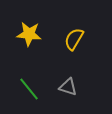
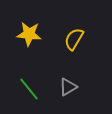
gray triangle: rotated 48 degrees counterclockwise
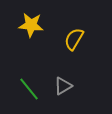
yellow star: moved 2 px right, 9 px up
gray triangle: moved 5 px left, 1 px up
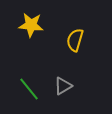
yellow semicircle: moved 1 px right, 1 px down; rotated 15 degrees counterclockwise
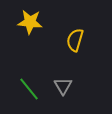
yellow star: moved 1 px left, 3 px up
gray triangle: rotated 30 degrees counterclockwise
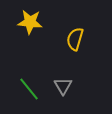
yellow semicircle: moved 1 px up
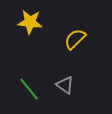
yellow semicircle: rotated 30 degrees clockwise
gray triangle: moved 2 px right, 1 px up; rotated 24 degrees counterclockwise
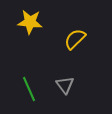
gray triangle: rotated 18 degrees clockwise
green line: rotated 15 degrees clockwise
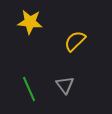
yellow semicircle: moved 2 px down
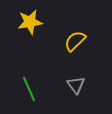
yellow star: rotated 15 degrees counterclockwise
gray triangle: moved 11 px right
